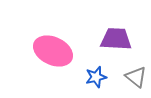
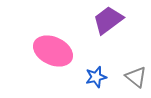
purple trapezoid: moved 8 px left, 19 px up; rotated 40 degrees counterclockwise
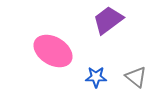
pink ellipse: rotated 6 degrees clockwise
blue star: rotated 15 degrees clockwise
